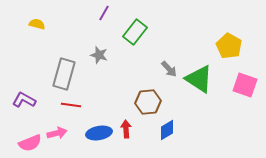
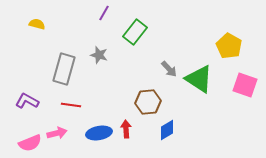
gray rectangle: moved 5 px up
purple L-shape: moved 3 px right, 1 px down
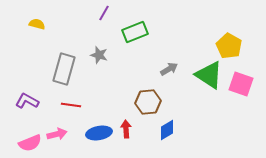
green rectangle: rotated 30 degrees clockwise
gray arrow: rotated 78 degrees counterclockwise
green triangle: moved 10 px right, 4 px up
pink square: moved 4 px left, 1 px up
pink arrow: moved 1 px down
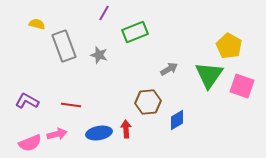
gray rectangle: moved 23 px up; rotated 36 degrees counterclockwise
green triangle: rotated 32 degrees clockwise
pink square: moved 1 px right, 2 px down
blue diamond: moved 10 px right, 10 px up
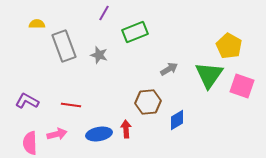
yellow semicircle: rotated 14 degrees counterclockwise
blue ellipse: moved 1 px down
pink semicircle: rotated 110 degrees clockwise
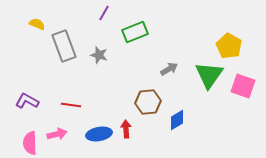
yellow semicircle: rotated 21 degrees clockwise
pink square: moved 1 px right
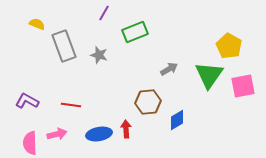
pink square: rotated 30 degrees counterclockwise
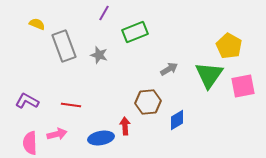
red arrow: moved 1 px left, 3 px up
blue ellipse: moved 2 px right, 4 px down
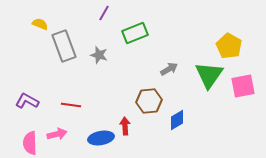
yellow semicircle: moved 3 px right
green rectangle: moved 1 px down
brown hexagon: moved 1 px right, 1 px up
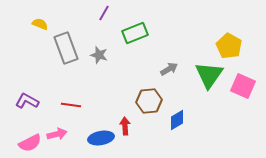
gray rectangle: moved 2 px right, 2 px down
pink square: rotated 35 degrees clockwise
pink semicircle: rotated 115 degrees counterclockwise
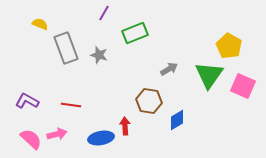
brown hexagon: rotated 15 degrees clockwise
pink semicircle: moved 1 px right, 4 px up; rotated 110 degrees counterclockwise
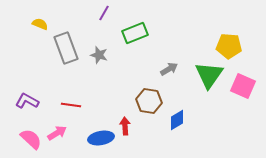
yellow pentagon: rotated 25 degrees counterclockwise
pink arrow: moved 1 px up; rotated 18 degrees counterclockwise
